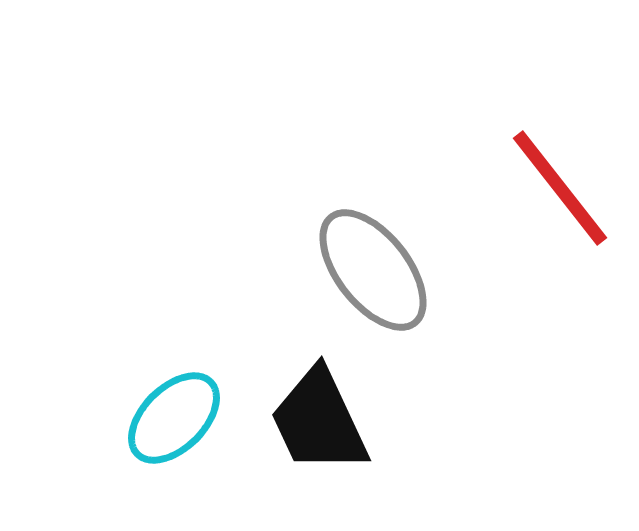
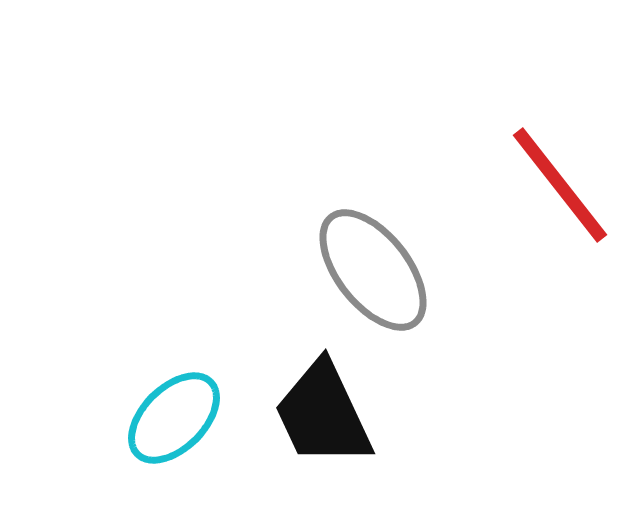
red line: moved 3 px up
black trapezoid: moved 4 px right, 7 px up
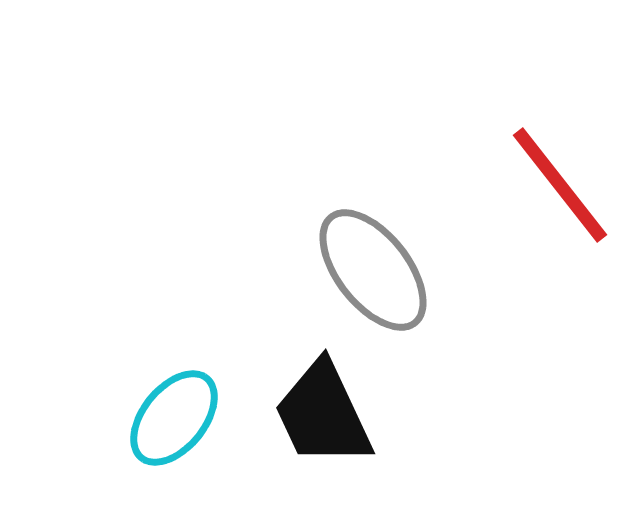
cyan ellipse: rotated 6 degrees counterclockwise
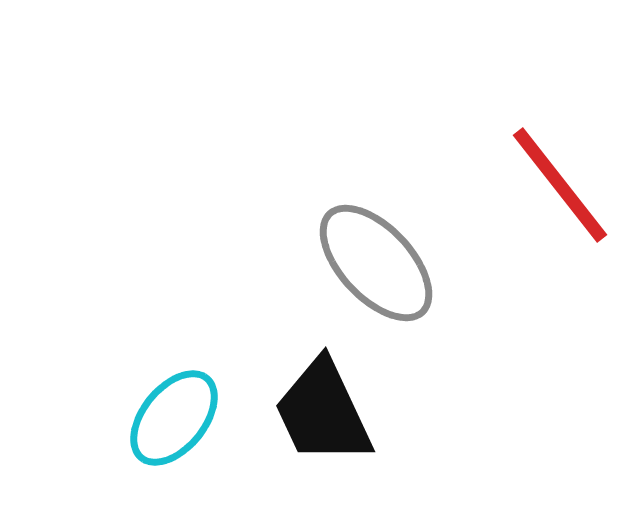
gray ellipse: moved 3 px right, 7 px up; rotated 5 degrees counterclockwise
black trapezoid: moved 2 px up
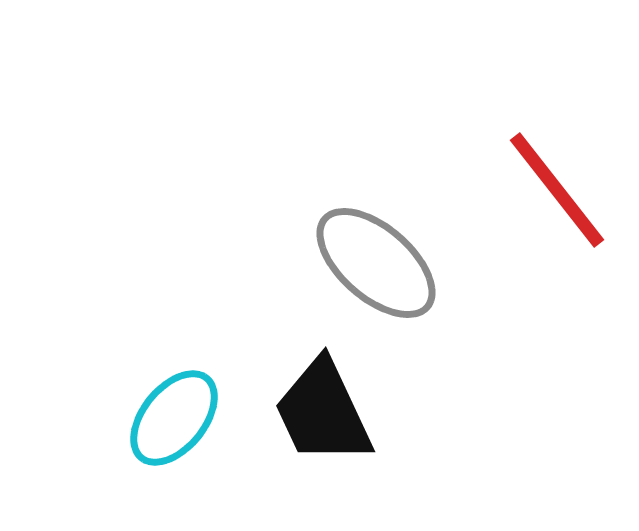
red line: moved 3 px left, 5 px down
gray ellipse: rotated 6 degrees counterclockwise
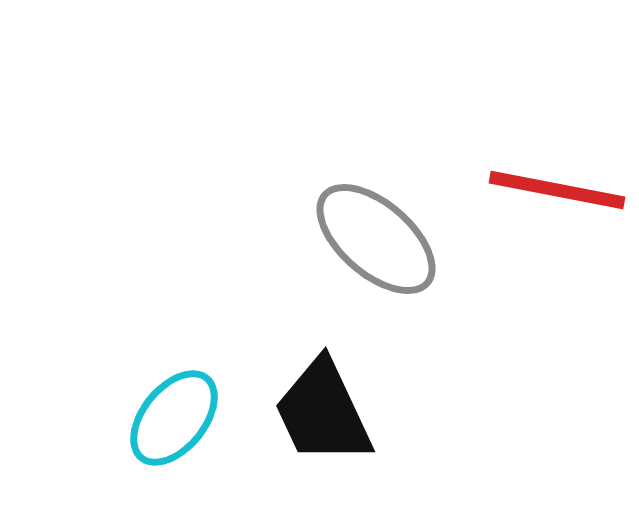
red line: rotated 41 degrees counterclockwise
gray ellipse: moved 24 px up
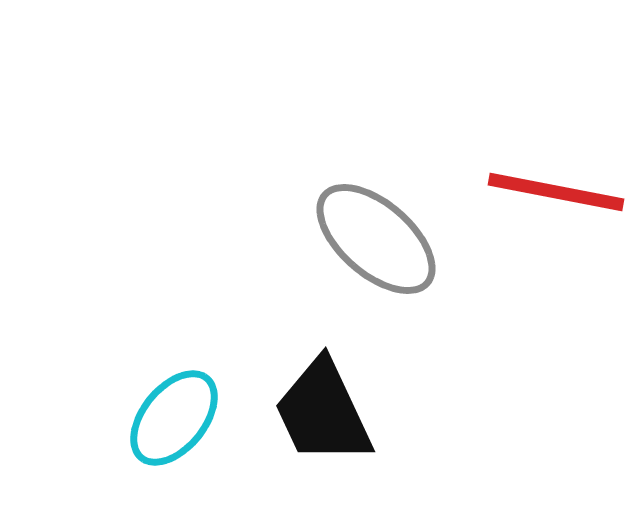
red line: moved 1 px left, 2 px down
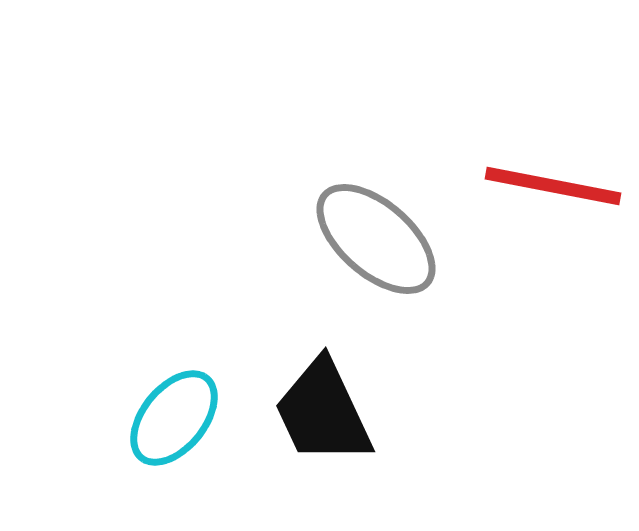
red line: moved 3 px left, 6 px up
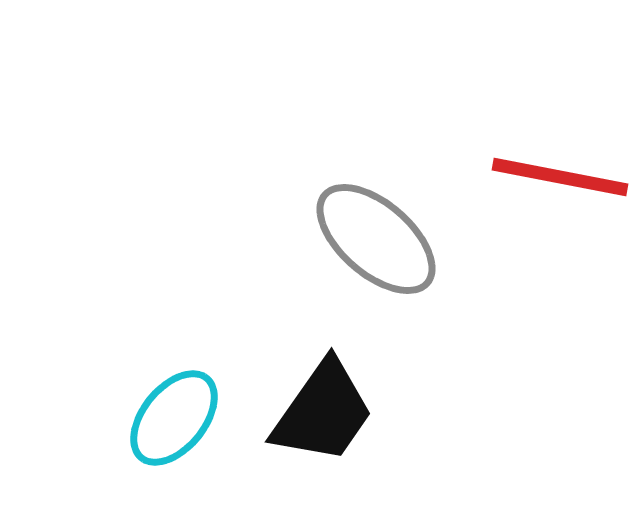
red line: moved 7 px right, 9 px up
black trapezoid: rotated 120 degrees counterclockwise
